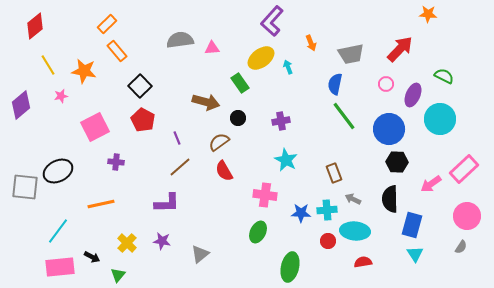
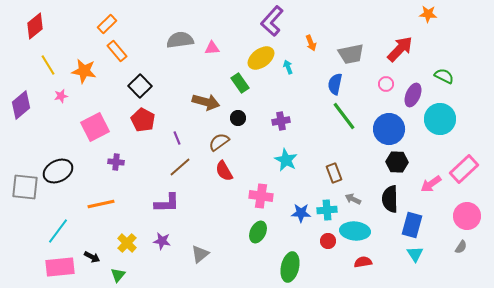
pink cross at (265, 195): moved 4 px left, 1 px down
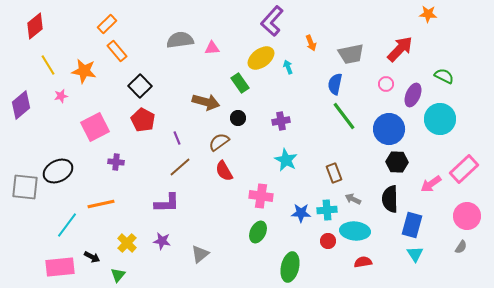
cyan line at (58, 231): moved 9 px right, 6 px up
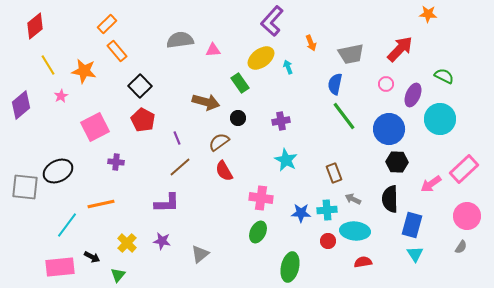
pink triangle at (212, 48): moved 1 px right, 2 px down
pink star at (61, 96): rotated 16 degrees counterclockwise
pink cross at (261, 196): moved 2 px down
